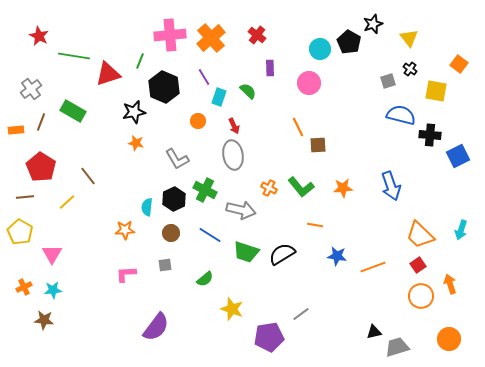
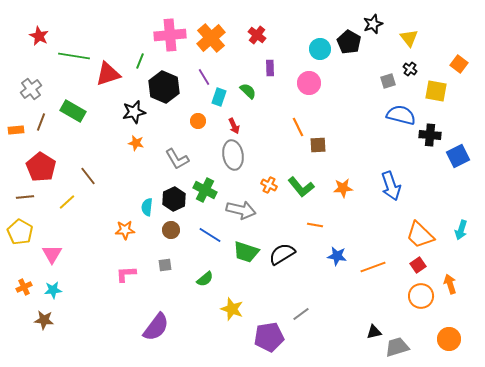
orange cross at (269, 188): moved 3 px up
brown circle at (171, 233): moved 3 px up
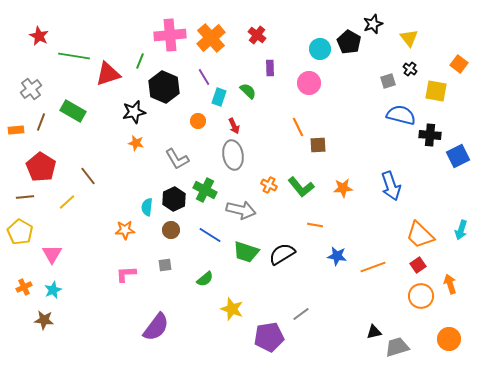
cyan star at (53, 290): rotated 18 degrees counterclockwise
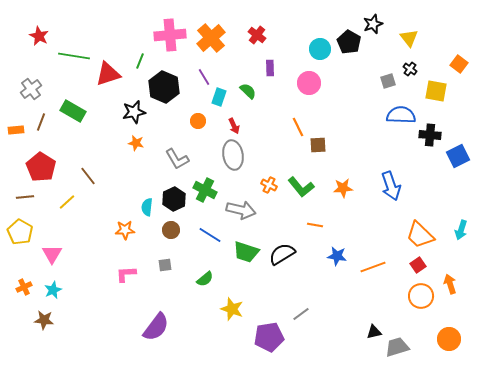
blue semicircle at (401, 115): rotated 12 degrees counterclockwise
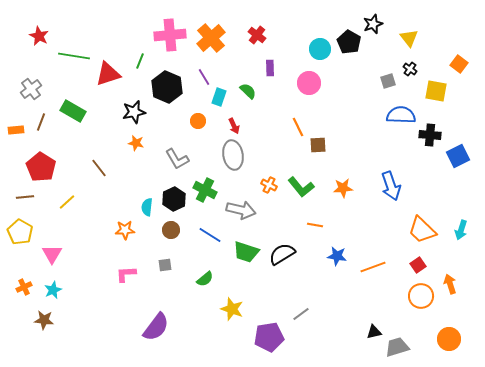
black hexagon at (164, 87): moved 3 px right
brown line at (88, 176): moved 11 px right, 8 px up
orange trapezoid at (420, 235): moved 2 px right, 5 px up
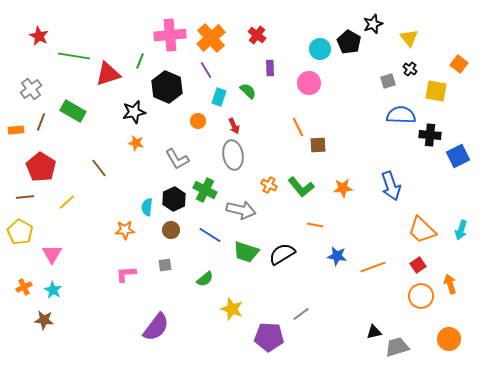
purple line at (204, 77): moved 2 px right, 7 px up
cyan star at (53, 290): rotated 18 degrees counterclockwise
purple pentagon at (269, 337): rotated 12 degrees clockwise
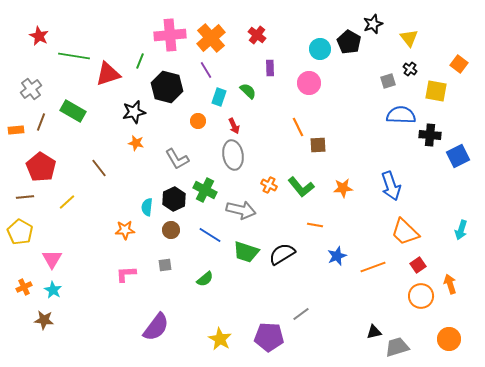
black hexagon at (167, 87): rotated 8 degrees counterclockwise
orange trapezoid at (422, 230): moved 17 px left, 2 px down
pink triangle at (52, 254): moved 5 px down
blue star at (337, 256): rotated 30 degrees counterclockwise
yellow star at (232, 309): moved 12 px left, 30 px down; rotated 10 degrees clockwise
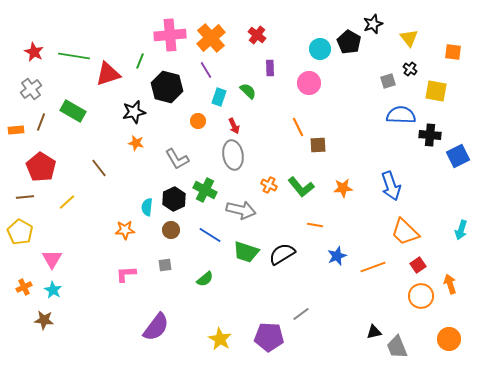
red star at (39, 36): moved 5 px left, 16 px down
orange square at (459, 64): moved 6 px left, 12 px up; rotated 30 degrees counterclockwise
gray trapezoid at (397, 347): rotated 95 degrees counterclockwise
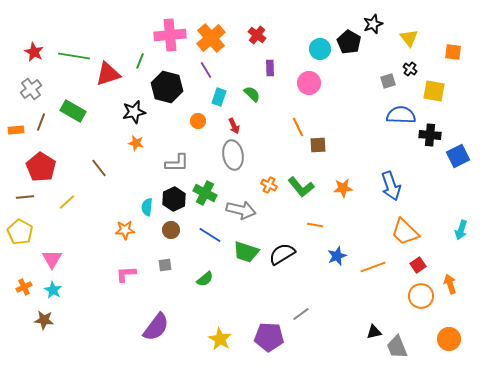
green semicircle at (248, 91): moved 4 px right, 3 px down
yellow square at (436, 91): moved 2 px left
gray L-shape at (177, 159): moved 4 px down; rotated 60 degrees counterclockwise
green cross at (205, 190): moved 3 px down
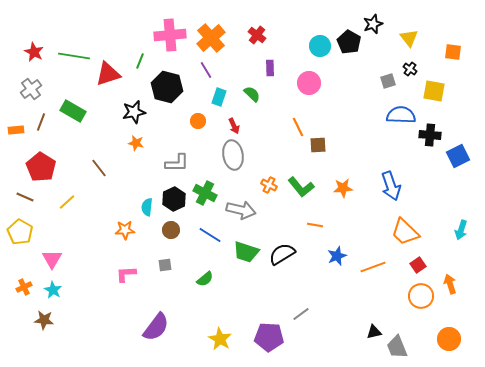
cyan circle at (320, 49): moved 3 px up
brown line at (25, 197): rotated 30 degrees clockwise
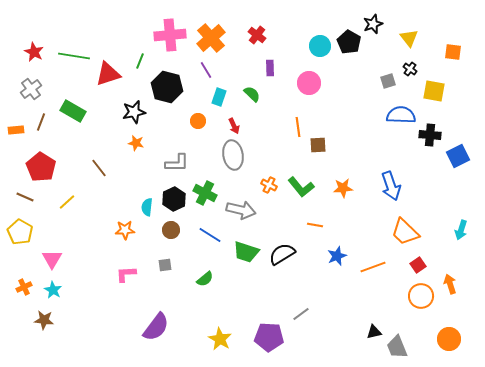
orange line at (298, 127): rotated 18 degrees clockwise
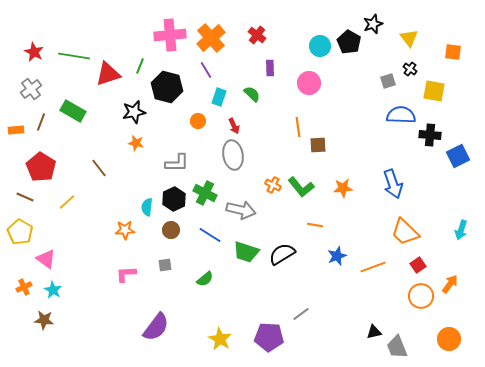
green line at (140, 61): moved 5 px down
orange cross at (269, 185): moved 4 px right
blue arrow at (391, 186): moved 2 px right, 2 px up
pink triangle at (52, 259): moved 6 px left; rotated 25 degrees counterclockwise
orange arrow at (450, 284): rotated 54 degrees clockwise
